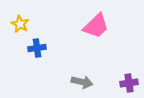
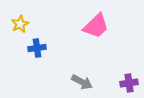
yellow star: rotated 18 degrees clockwise
gray arrow: rotated 15 degrees clockwise
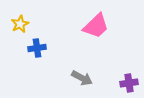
gray arrow: moved 4 px up
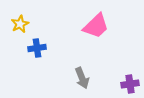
gray arrow: rotated 40 degrees clockwise
purple cross: moved 1 px right, 1 px down
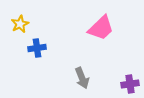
pink trapezoid: moved 5 px right, 2 px down
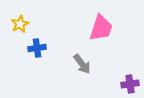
pink trapezoid: rotated 28 degrees counterclockwise
gray arrow: moved 14 px up; rotated 15 degrees counterclockwise
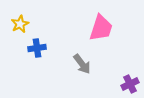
purple cross: rotated 18 degrees counterclockwise
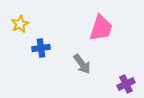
blue cross: moved 4 px right
purple cross: moved 4 px left
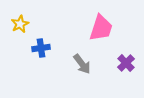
purple cross: moved 21 px up; rotated 18 degrees counterclockwise
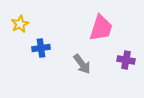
purple cross: moved 3 px up; rotated 36 degrees counterclockwise
